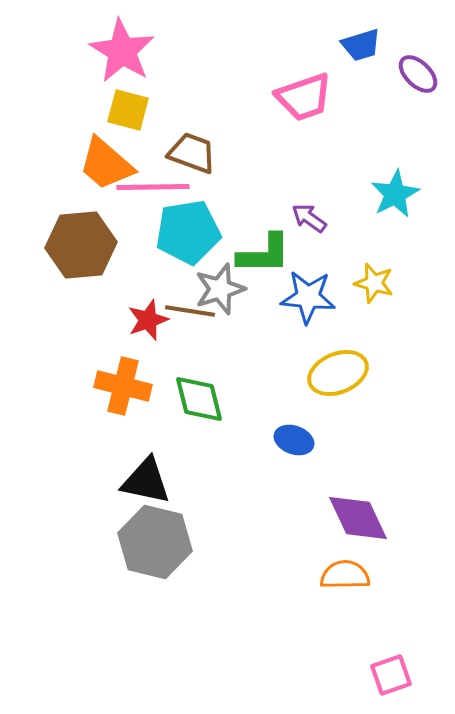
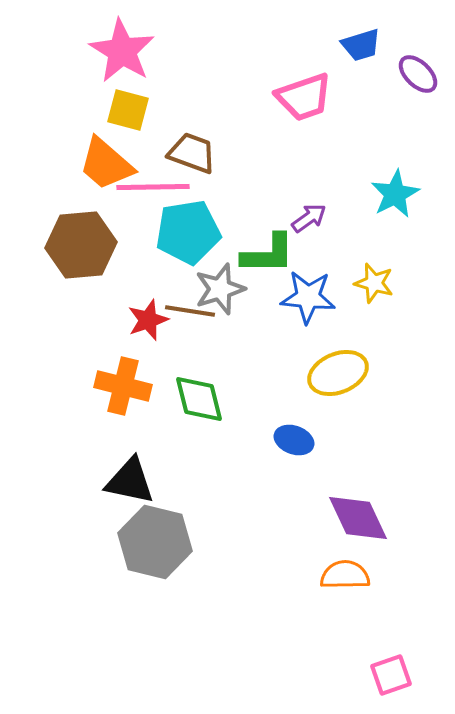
purple arrow: rotated 108 degrees clockwise
green L-shape: moved 4 px right
black triangle: moved 16 px left
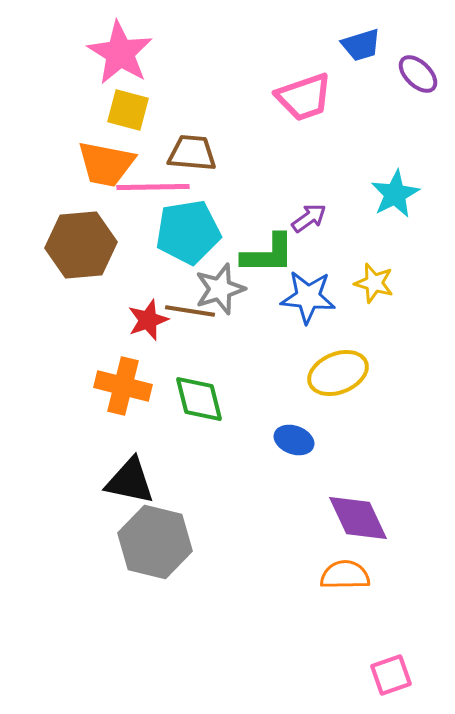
pink star: moved 2 px left, 2 px down
brown trapezoid: rotated 15 degrees counterclockwise
orange trapezoid: rotated 30 degrees counterclockwise
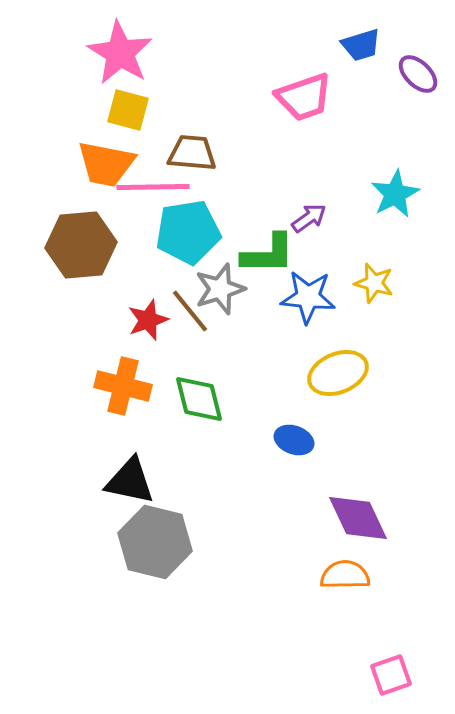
brown line: rotated 42 degrees clockwise
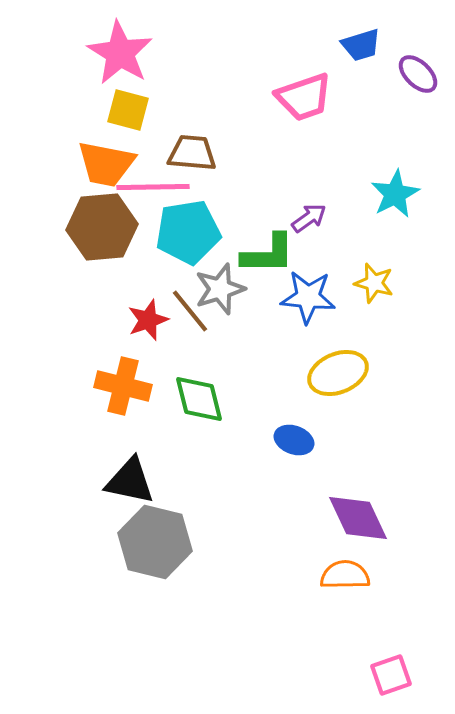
brown hexagon: moved 21 px right, 18 px up
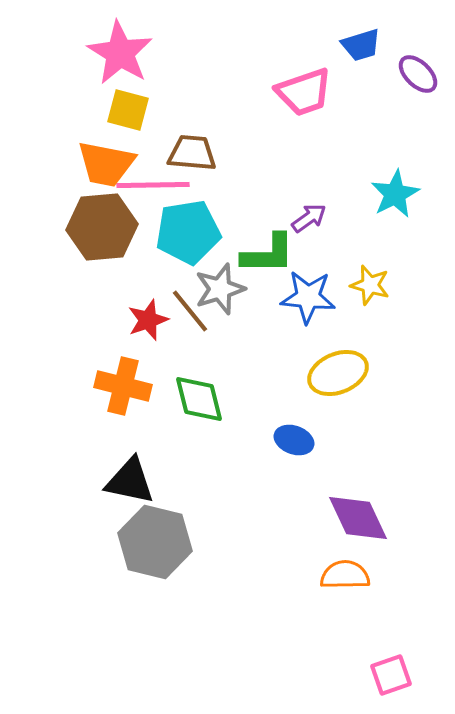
pink trapezoid: moved 5 px up
pink line: moved 2 px up
yellow star: moved 4 px left, 2 px down
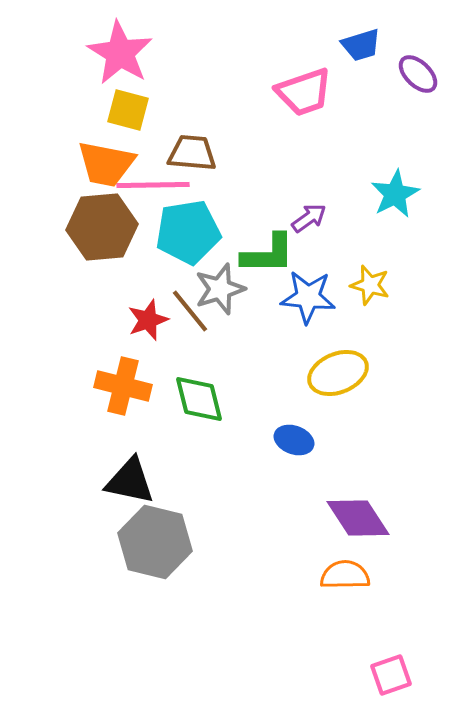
purple diamond: rotated 8 degrees counterclockwise
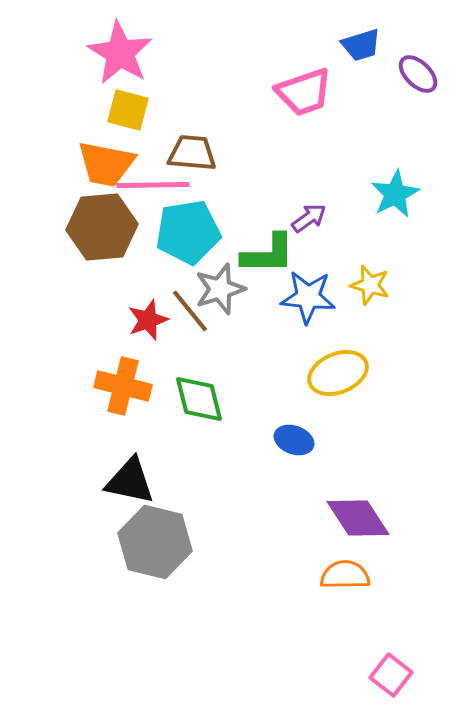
pink square: rotated 33 degrees counterclockwise
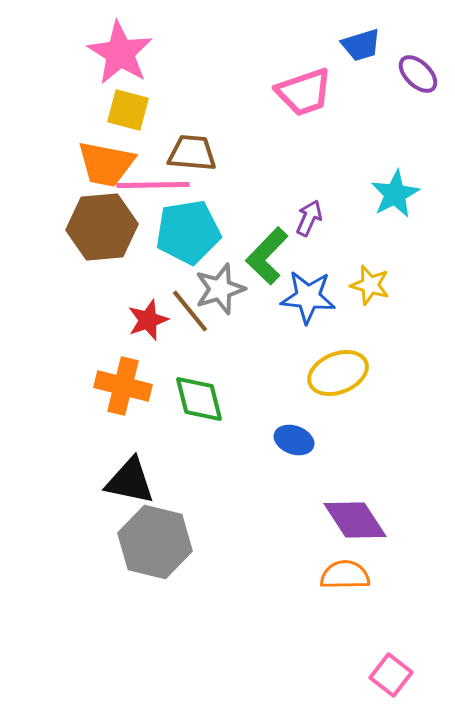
purple arrow: rotated 30 degrees counterclockwise
green L-shape: moved 1 px left, 2 px down; rotated 134 degrees clockwise
purple diamond: moved 3 px left, 2 px down
